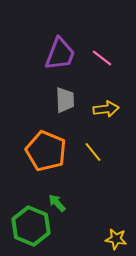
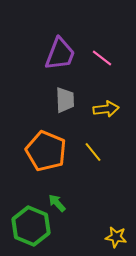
yellow star: moved 2 px up
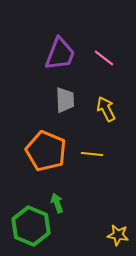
pink line: moved 2 px right
yellow arrow: rotated 110 degrees counterclockwise
yellow line: moved 1 px left, 2 px down; rotated 45 degrees counterclockwise
green arrow: rotated 24 degrees clockwise
yellow star: moved 2 px right, 2 px up
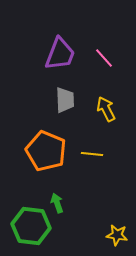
pink line: rotated 10 degrees clockwise
green hexagon: rotated 15 degrees counterclockwise
yellow star: moved 1 px left
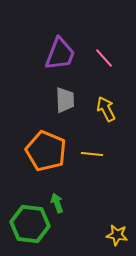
green hexagon: moved 1 px left, 2 px up
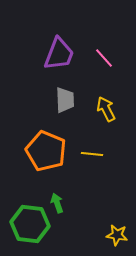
purple trapezoid: moved 1 px left
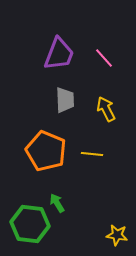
green arrow: rotated 12 degrees counterclockwise
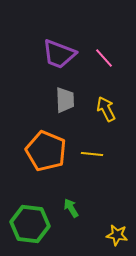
purple trapezoid: rotated 90 degrees clockwise
green arrow: moved 14 px right, 5 px down
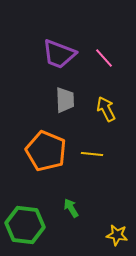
green hexagon: moved 5 px left, 1 px down
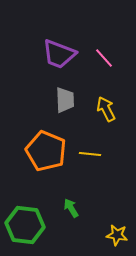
yellow line: moved 2 px left
